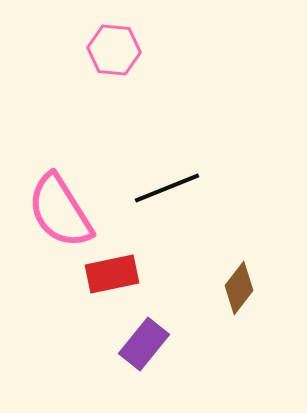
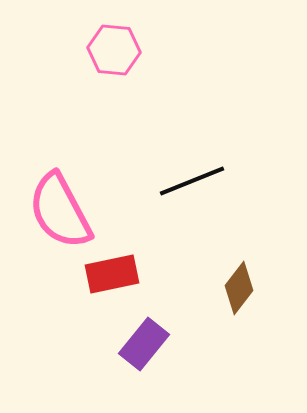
black line: moved 25 px right, 7 px up
pink semicircle: rotated 4 degrees clockwise
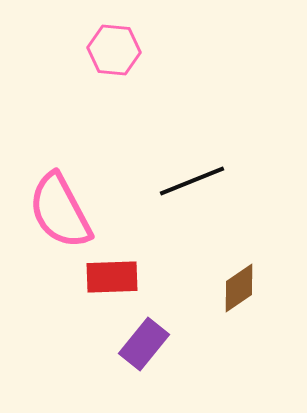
red rectangle: moved 3 px down; rotated 10 degrees clockwise
brown diamond: rotated 18 degrees clockwise
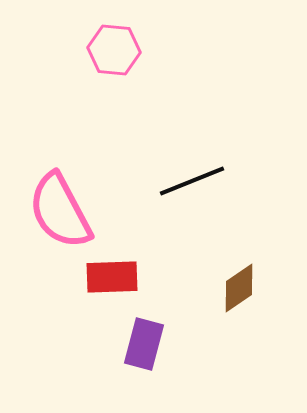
purple rectangle: rotated 24 degrees counterclockwise
